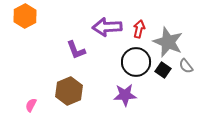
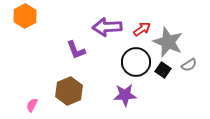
red arrow: moved 3 px right; rotated 42 degrees clockwise
gray semicircle: moved 3 px right, 1 px up; rotated 84 degrees counterclockwise
pink semicircle: moved 1 px right
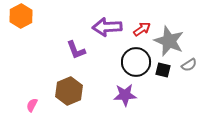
orange hexagon: moved 4 px left
gray star: moved 1 px right, 1 px up
black square: rotated 21 degrees counterclockwise
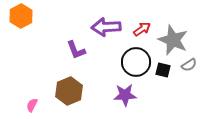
purple arrow: moved 1 px left
gray star: moved 4 px right, 1 px up
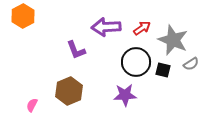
orange hexagon: moved 2 px right
red arrow: moved 1 px up
gray semicircle: moved 2 px right, 1 px up
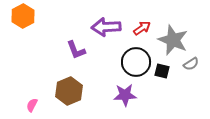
black square: moved 1 px left, 1 px down
